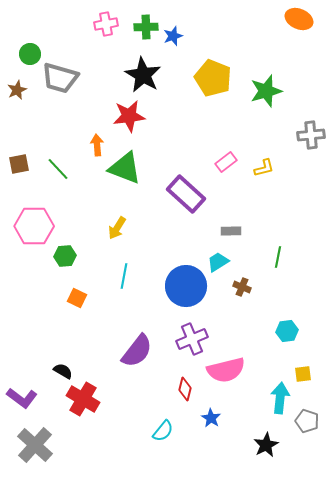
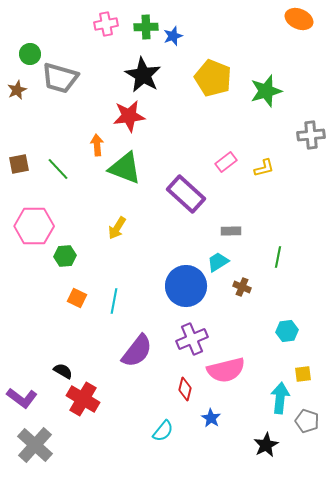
cyan line at (124, 276): moved 10 px left, 25 px down
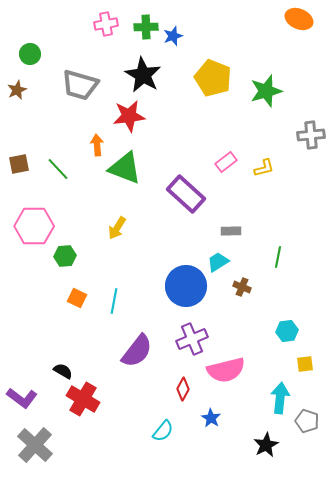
gray trapezoid at (60, 78): moved 20 px right, 7 px down
yellow square at (303, 374): moved 2 px right, 10 px up
red diamond at (185, 389): moved 2 px left; rotated 15 degrees clockwise
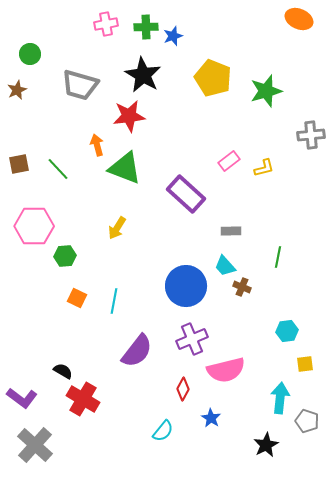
orange arrow at (97, 145): rotated 10 degrees counterclockwise
pink rectangle at (226, 162): moved 3 px right, 1 px up
cyan trapezoid at (218, 262): moved 7 px right, 4 px down; rotated 100 degrees counterclockwise
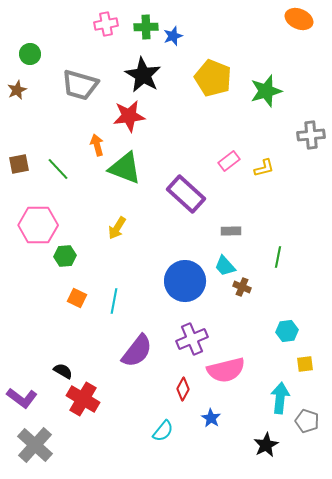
pink hexagon at (34, 226): moved 4 px right, 1 px up
blue circle at (186, 286): moved 1 px left, 5 px up
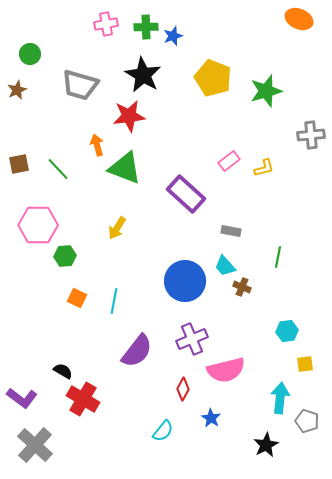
gray rectangle at (231, 231): rotated 12 degrees clockwise
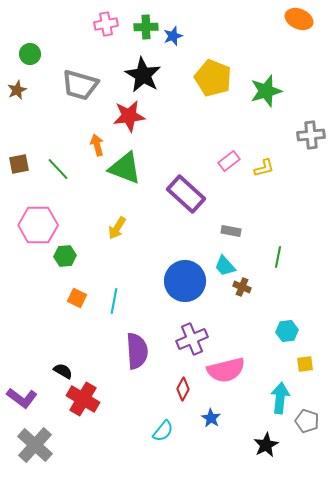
purple semicircle at (137, 351): rotated 42 degrees counterclockwise
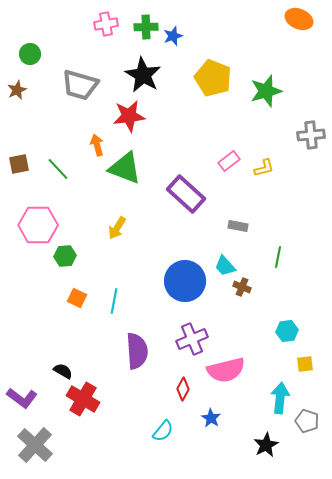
gray rectangle at (231, 231): moved 7 px right, 5 px up
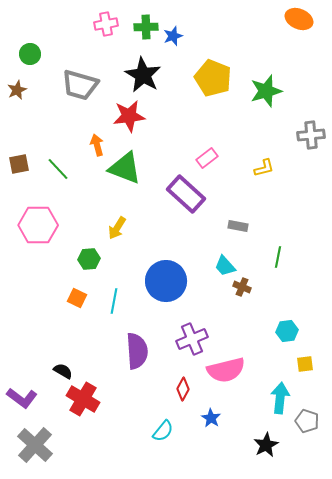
pink rectangle at (229, 161): moved 22 px left, 3 px up
green hexagon at (65, 256): moved 24 px right, 3 px down
blue circle at (185, 281): moved 19 px left
